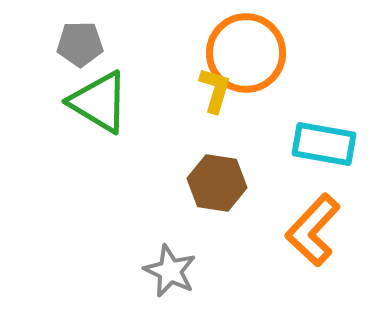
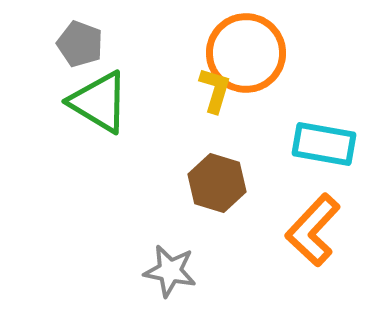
gray pentagon: rotated 21 degrees clockwise
brown hexagon: rotated 8 degrees clockwise
gray star: rotated 14 degrees counterclockwise
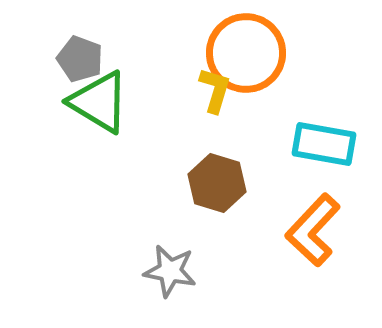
gray pentagon: moved 15 px down
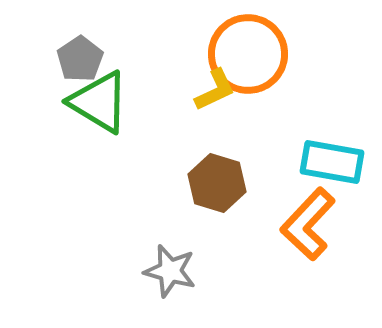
orange circle: moved 2 px right, 1 px down
gray pentagon: rotated 18 degrees clockwise
yellow L-shape: rotated 48 degrees clockwise
cyan rectangle: moved 8 px right, 18 px down
orange L-shape: moved 5 px left, 6 px up
gray star: rotated 4 degrees clockwise
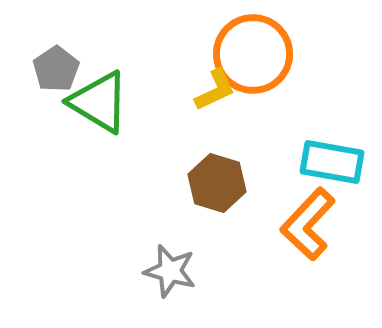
orange circle: moved 5 px right
gray pentagon: moved 24 px left, 10 px down
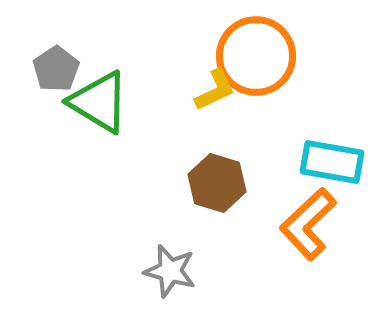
orange circle: moved 3 px right, 2 px down
orange L-shape: rotated 4 degrees clockwise
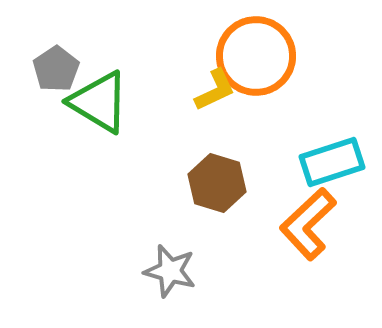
cyan rectangle: rotated 28 degrees counterclockwise
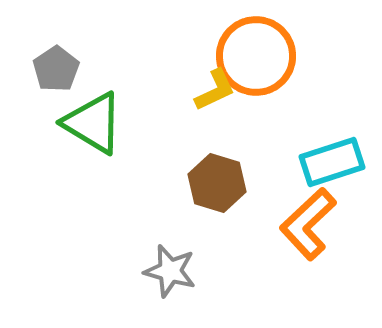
green triangle: moved 6 px left, 21 px down
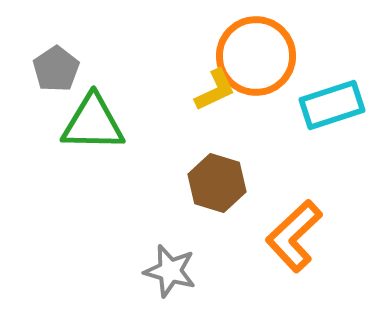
green triangle: rotated 30 degrees counterclockwise
cyan rectangle: moved 57 px up
orange L-shape: moved 14 px left, 12 px down
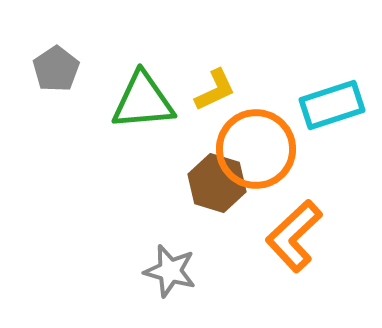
orange circle: moved 93 px down
green triangle: moved 50 px right, 22 px up; rotated 6 degrees counterclockwise
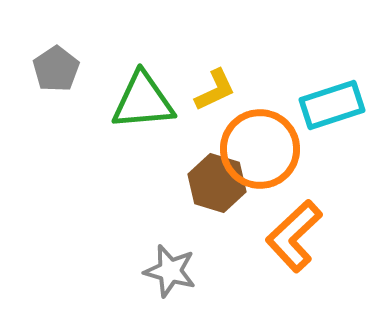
orange circle: moved 4 px right
